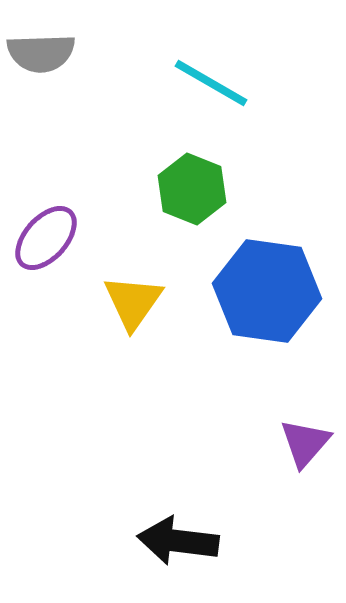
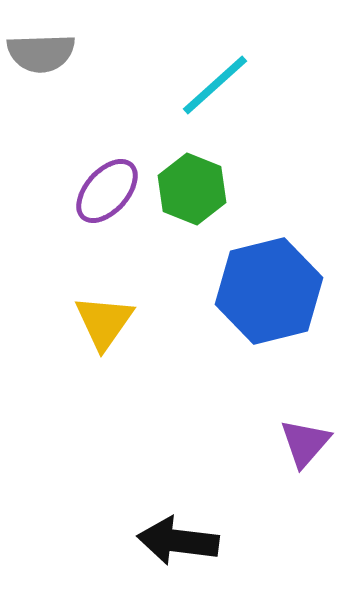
cyan line: moved 4 px right, 2 px down; rotated 72 degrees counterclockwise
purple ellipse: moved 61 px right, 47 px up
blue hexagon: moved 2 px right; rotated 22 degrees counterclockwise
yellow triangle: moved 29 px left, 20 px down
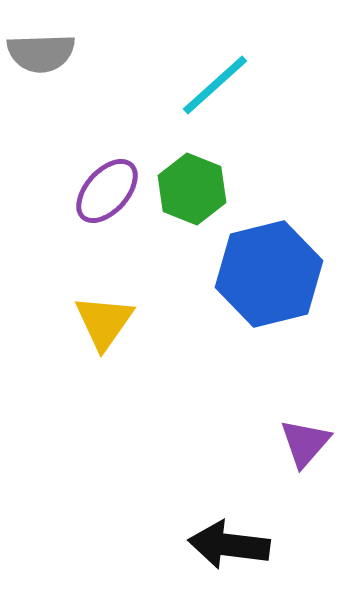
blue hexagon: moved 17 px up
black arrow: moved 51 px right, 4 px down
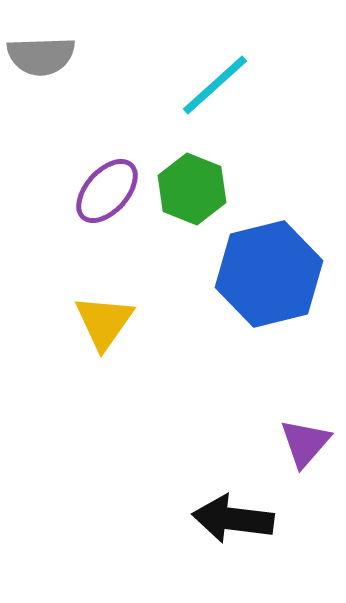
gray semicircle: moved 3 px down
black arrow: moved 4 px right, 26 px up
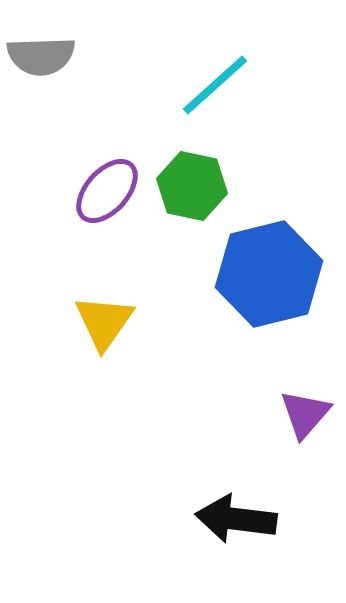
green hexagon: moved 3 px up; rotated 10 degrees counterclockwise
purple triangle: moved 29 px up
black arrow: moved 3 px right
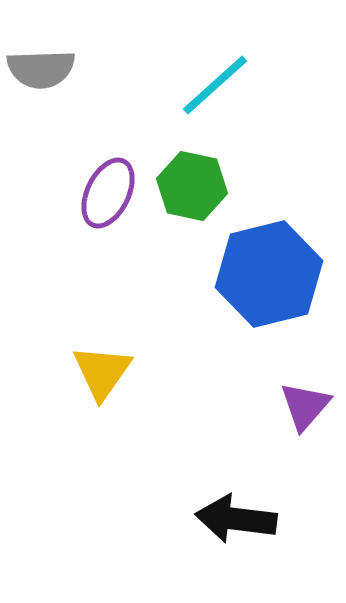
gray semicircle: moved 13 px down
purple ellipse: moved 1 px right, 2 px down; rotated 16 degrees counterclockwise
yellow triangle: moved 2 px left, 50 px down
purple triangle: moved 8 px up
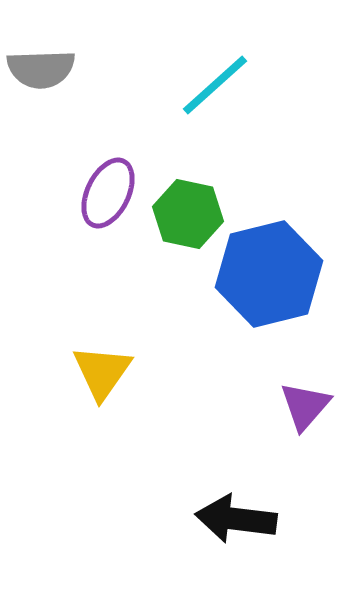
green hexagon: moved 4 px left, 28 px down
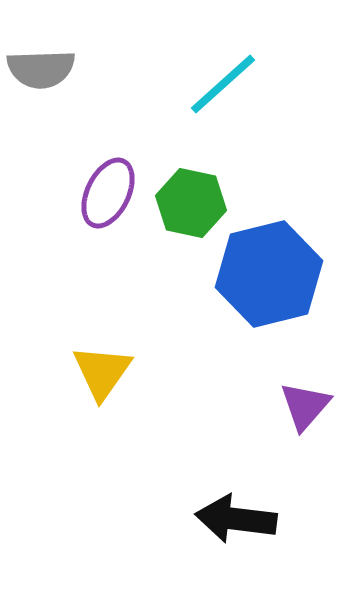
cyan line: moved 8 px right, 1 px up
green hexagon: moved 3 px right, 11 px up
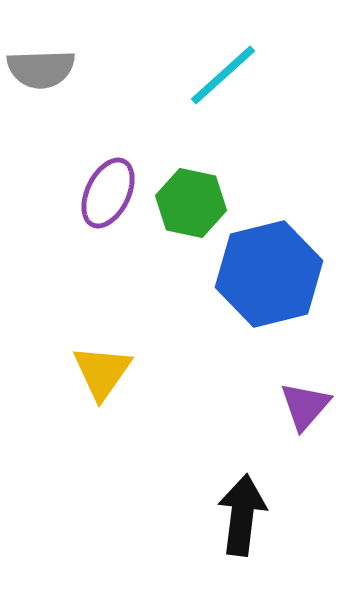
cyan line: moved 9 px up
black arrow: moved 6 px right, 4 px up; rotated 90 degrees clockwise
